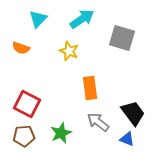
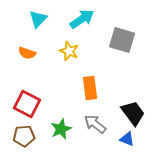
gray square: moved 2 px down
orange semicircle: moved 6 px right, 5 px down
gray arrow: moved 3 px left, 2 px down
green star: moved 4 px up
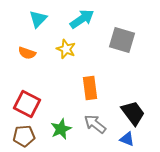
yellow star: moved 3 px left, 2 px up
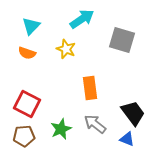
cyan triangle: moved 7 px left, 7 px down
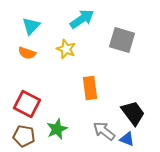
gray arrow: moved 9 px right, 7 px down
green star: moved 4 px left
brown pentagon: rotated 15 degrees clockwise
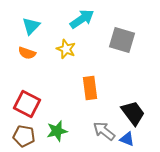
green star: moved 2 px down; rotated 10 degrees clockwise
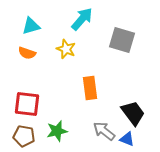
cyan arrow: rotated 15 degrees counterclockwise
cyan triangle: rotated 30 degrees clockwise
red square: rotated 20 degrees counterclockwise
